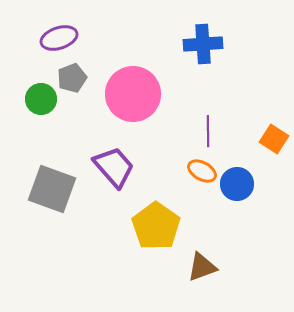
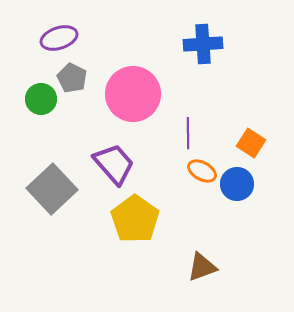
gray pentagon: rotated 24 degrees counterclockwise
purple line: moved 20 px left, 2 px down
orange square: moved 23 px left, 4 px down
purple trapezoid: moved 3 px up
gray square: rotated 27 degrees clockwise
yellow pentagon: moved 21 px left, 7 px up
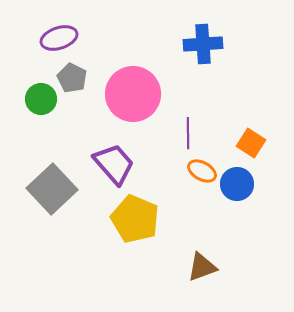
yellow pentagon: rotated 12 degrees counterclockwise
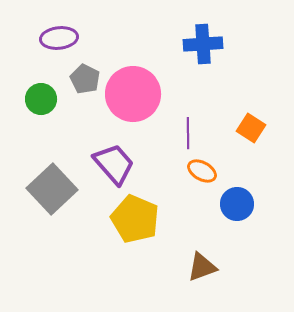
purple ellipse: rotated 12 degrees clockwise
gray pentagon: moved 13 px right, 1 px down
orange square: moved 15 px up
blue circle: moved 20 px down
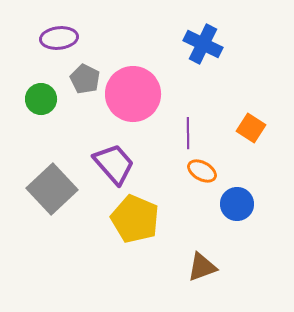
blue cross: rotated 30 degrees clockwise
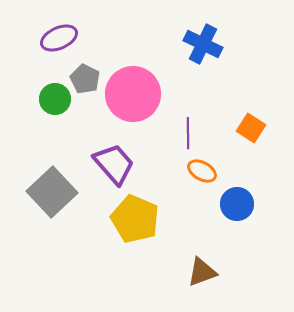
purple ellipse: rotated 18 degrees counterclockwise
green circle: moved 14 px right
gray square: moved 3 px down
brown triangle: moved 5 px down
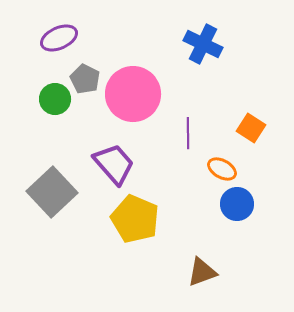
orange ellipse: moved 20 px right, 2 px up
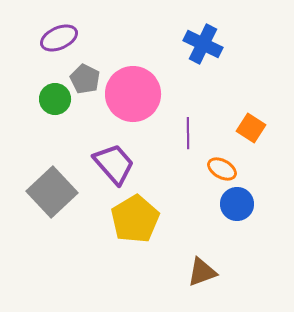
yellow pentagon: rotated 18 degrees clockwise
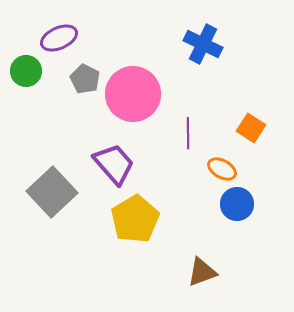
green circle: moved 29 px left, 28 px up
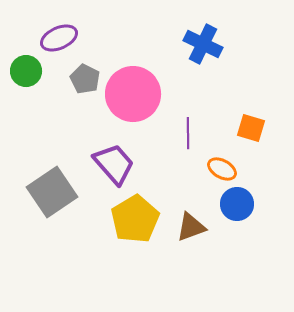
orange square: rotated 16 degrees counterclockwise
gray square: rotated 9 degrees clockwise
brown triangle: moved 11 px left, 45 px up
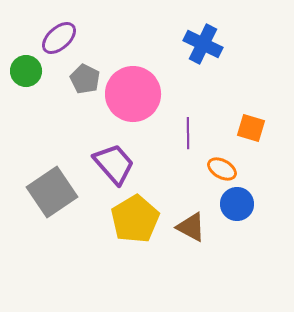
purple ellipse: rotated 18 degrees counterclockwise
brown triangle: rotated 48 degrees clockwise
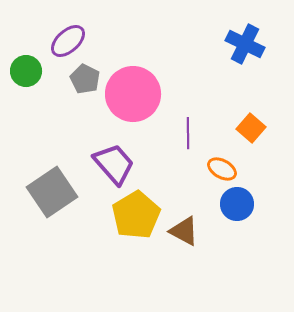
purple ellipse: moved 9 px right, 3 px down
blue cross: moved 42 px right
orange square: rotated 24 degrees clockwise
yellow pentagon: moved 1 px right, 4 px up
brown triangle: moved 7 px left, 4 px down
